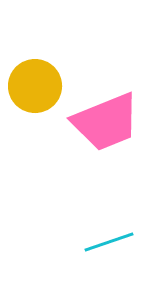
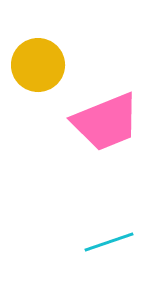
yellow circle: moved 3 px right, 21 px up
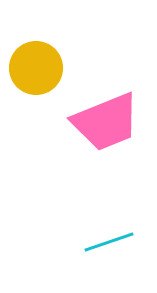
yellow circle: moved 2 px left, 3 px down
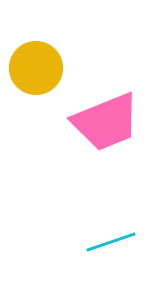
cyan line: moved 2 px right
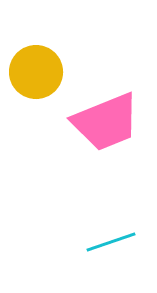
yellow circle: moved 4 px down
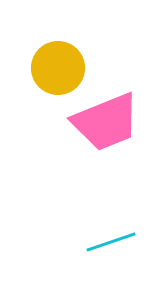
yellow circle: moved 22 px right, 4 px up
